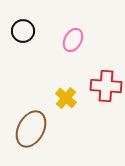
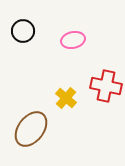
pink ellipse: rotated 50 degrees clockwise
red cross: rotated 8 degrees clockwise
brown ellipse: rotated 9 degrees clockwise
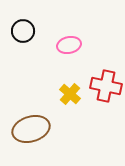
pink ellipse: moved 4 px left, 5 px down
yellow cross: moved 4 px right, 4 px up
brown ellipse: rotated 36 degrees clockwise
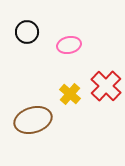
black circle: moved 4 px right, 1 px down
red cross: rotated 32 degrees clockwise
brown ellipse: moved 2 px right, 9 px up
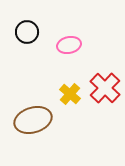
red cross: moved 1 px left, 2 px down
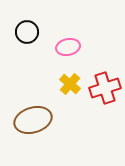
pink ellipse: moved 1 px left, 2 px down
red cross: rotated 28 degrees clockwise
yellow cross: moved 10 px up
